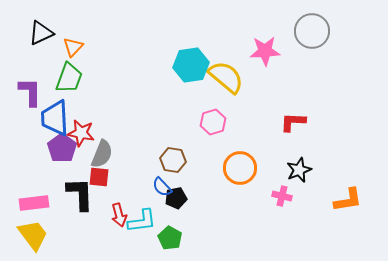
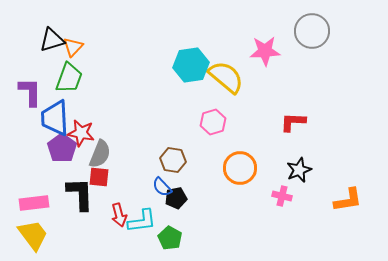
black triangle: moved 11 px right, 7 px down; rotated 8 degrees clockwise
gray semicircle: moved 2 px left
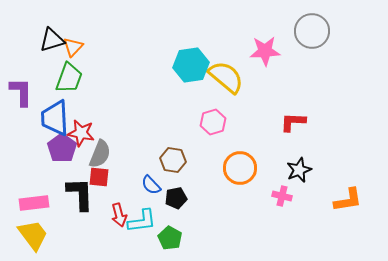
purple L-shape: moved 9 px left
blue semicircle: moved 11 px left, 2 px up
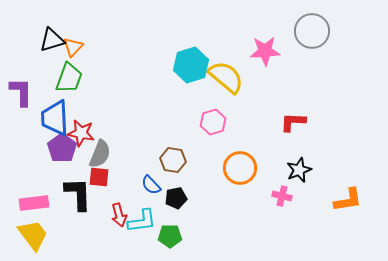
cyan hexagon: rotated 8 degrees counterclockwise
black L-shape: moved 2 px left
green pentagon: moved 2 px up; rotated 30 degrees counterclockwise
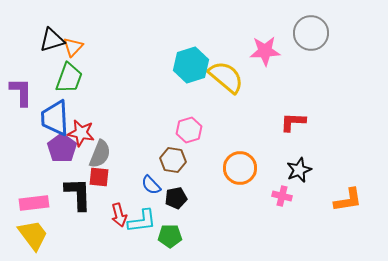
gray circle: moved 1 px left, 2 px down
pink hexagon: moved 24 px left, 8 px down
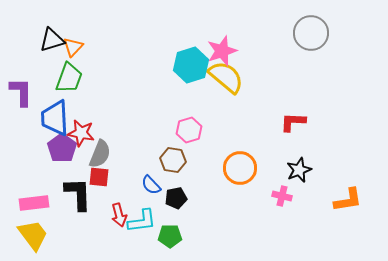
pink star: moved 43 px left; rotated 16 degrees counterclockwise
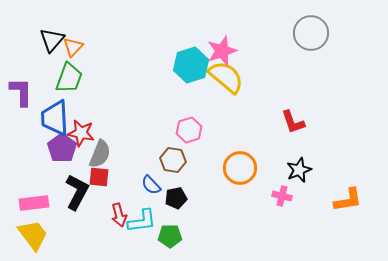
black triangle: rotated 32 degrees counterclockwise
red L-shape: rotated 112 degrees counterclockwise
black L-shape: moved 1 px left, 2 px up; rotated 30 degrees clockwise
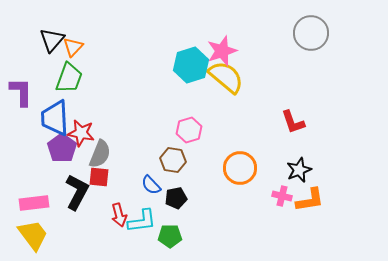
orange L-shape: moved 38 px left
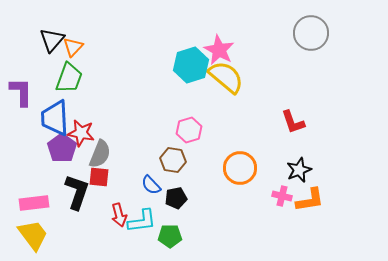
pink star: moved 3 px left, 1 px up; rotated 24 degrees counterclockwise
black L-shape: rotated 9 degrees counterclockwise
